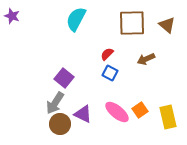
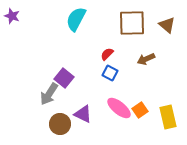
gray arrow: moved 6 px left, 9 px up
pink ellipse: moved 2 px right, 4 px up
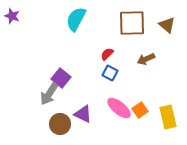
purple square: moved 3 px left
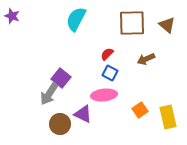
pink ellipse: moved 15 px left, 13 px up; rotated 45 degrees counterclockwise
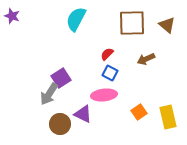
purple square: rotated 18 degrees clockwise
orange square: moved 1 px left, 2 px down
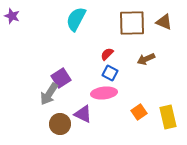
brown triangle: moved 3 px left, 3 px up; rotated 18 degrees counterclockwise
pink ellipse: moved 2 px up
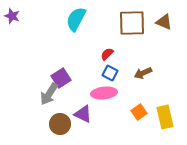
brown arrow: moved 3 px left, 14 px down
yellow rectangle: moved 3 px left
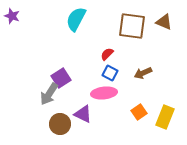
brown square: moved 3 px down; rotated 8 degrees clockwise
yellow rectangle: rotated 35 degrees clockwise
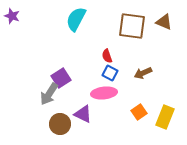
red semicircle: moved 2 px down; rotated 64 degrees counterclockwise
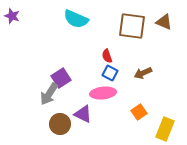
cyan semicircle: rotated 95 degrees counterclockwise
pink ellipse: moved 1 px left
yellow rectangle: moved 12 px down
